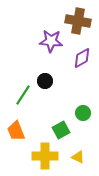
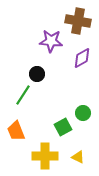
black circle: moved 8 px left, 7 px up
green square: moved 2 px right, 3 px up
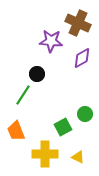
brown cross: moved 2 px down; rotated 15 degrees clockwise
green circle: moved 2 px right, 1 px down
yellow cross: moved 2 px up
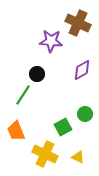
purple diamond: moved 12 px down
yellow cross: rotated 25 degrees clockwise
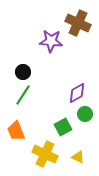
purple diamond: moved 5 px left, 23 px down
black circle: moved 14 px left, 2 px up
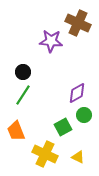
green circle: moved 1 px left, 1 px down
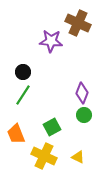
purple diamond: moved 5 px right; rotated 40 degrees counterclockwise
green square: moved 11 px left
orange trapezoid: moved 3 px down
yellow cross: moved 1 px left, 2 px down
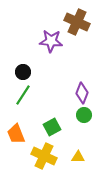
brown cross: moved 1 px left, 1 px up
yellow triangle: rotated 24 degrees counterclockwise
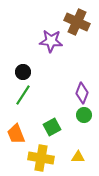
yellow cross: moved 3 px left, 2 px down; rotated 15 degrees counterclockwise
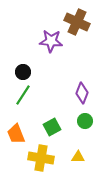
green circle: moved 1 px right, 6 px down
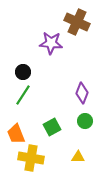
purple star: moved 2 px down
yellow cross: moved 10 px left
